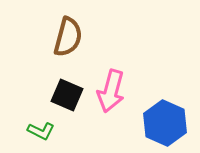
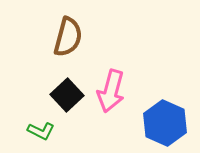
black square: rotated 24 degrees clockwise
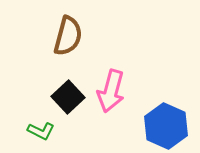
brown semicircle: moved 1 px up
black square: moved 1 px right, 2 px down
blue hexagon: moved 1 px right, 3 px down
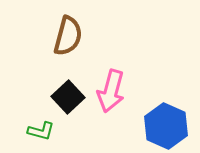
green L-shape: rotated 12 degrees counterclockwise
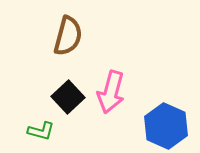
pink arrow: moved 1 px down
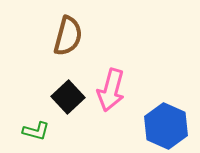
pink arrow: moved 2 px up
green L-shape: moved 5 px left
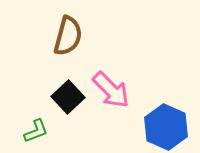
pink arrow: rotated 60 degrees counterclockwise
blue hexagon: moved 1 px down
green L-shape: rotated 36 degrees counterclockwise
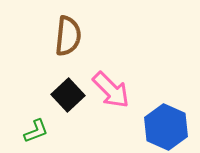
brown semicircle: rotated 9 degrees counterclockwise
black square: moved 2 px up
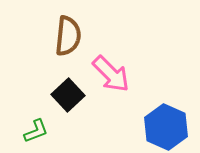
pink arrow: moved 16 px up
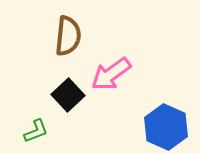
pink arrow: rotated 99 degrees clockwise
